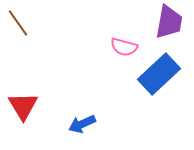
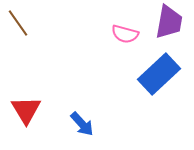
pink semicircle: moved 1 px right, 13 px up
red triangle: moved 3 px right, 4 px down
blue arrow: rotated 108 degrees counterclockwise
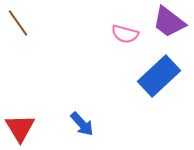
purple trapezoid: rotated 117 degrees clockwise
blue rectangle: moved 2 px down
red triangle: moved 6 px left, 18 px down
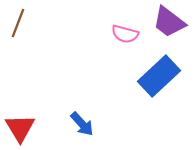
brown line: rotated 56 degrees clockwise
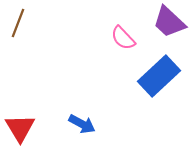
purple trapezoid: rotated 6 degrees clockwise
pink semicircle: moved 2 px left, 4 px down; rotated 32 degrees clockwise
blue arrow: rotated 20 degrees counterclockwise
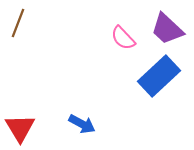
purple trapezoid: moved 2 px left, 7 px down
